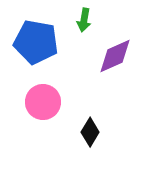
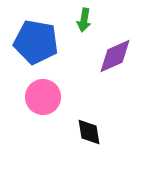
pink circle: moved 5 px up
black diamond: moved 1 px left; rotated 40 degrees counterclockwise
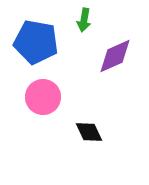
black diamond: rotated 16 degrees counterclockwise
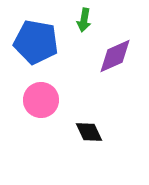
pink circle: moved 2 px left, 3 px down
